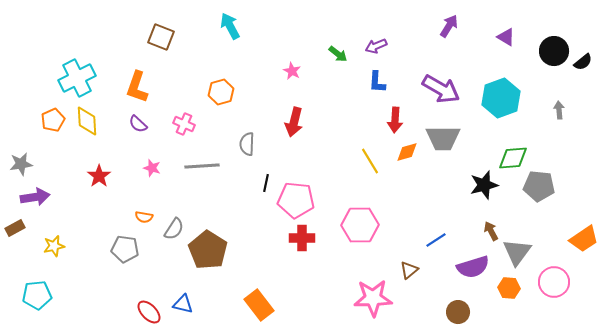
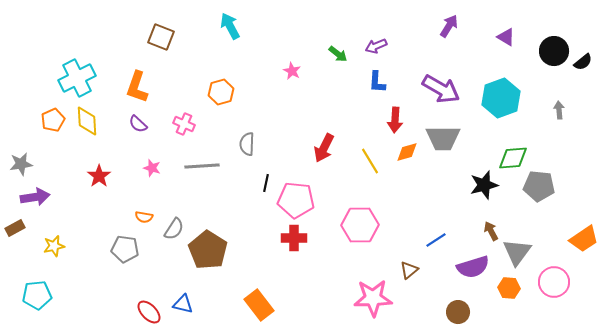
red arrow at (294, 122): moved 30 px right, 26 px down; rotated 12 degrees clockwise
red cross at (302, 238): moved 8 px left
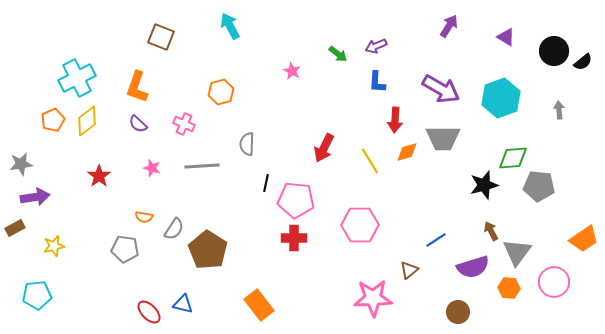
yellow diamond at (87, 121): rotated 56 degrees clockwise
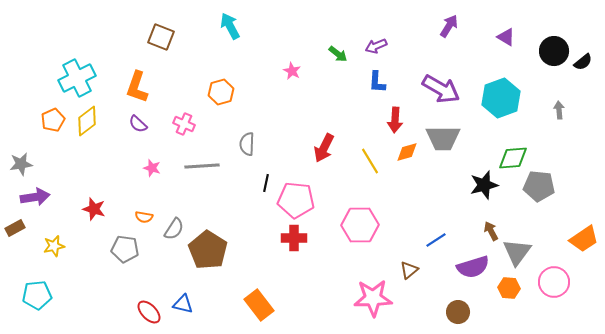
red star at (99, 176): moved 5 px left, 33 px down; rotated 20 degrees counterclockwise
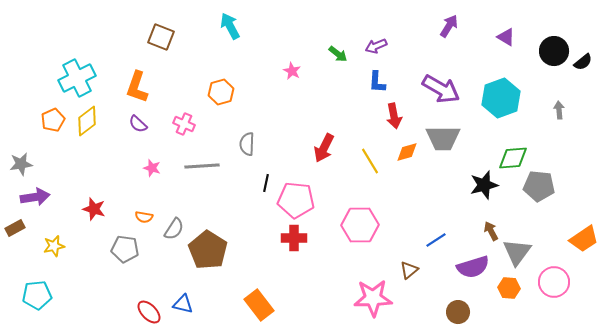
red arrow at (395, 120): moved 1 px left, 4 px up; rotated 15 degrees counterclockwise
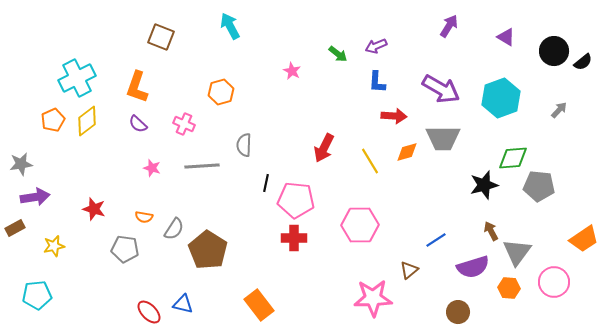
gray arrow at (559, 110): rotated 48 degrees clockwise
red arrow at (394, 116): rotated 75 degrees counterclockwise
gray semicircle at (247, 144): moved 3 px left, 1 px down
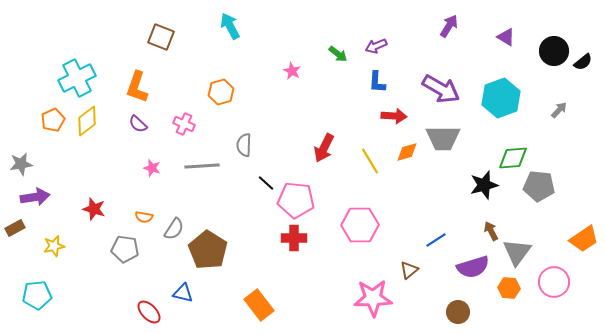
black line at (266, 183): rotated 60 degrees counterclockwise
blue triangle at (183, 304): moved 11 px up
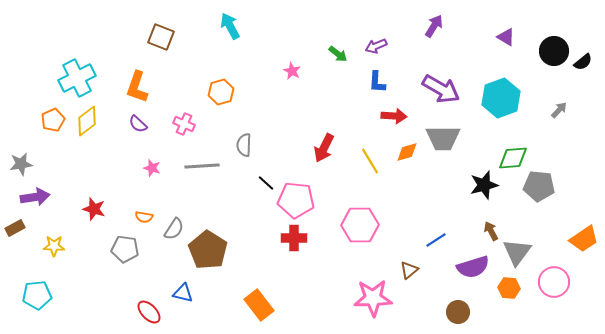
purple arrow at (449, 26): moved 15 px left
yellow star at (54, 246): rotated 15 degrees clockwise
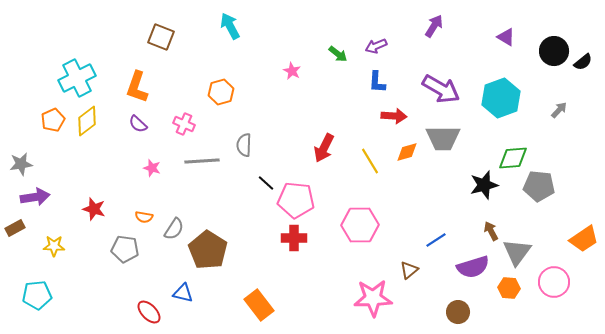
gray line at (202, 166): moved 5 px up
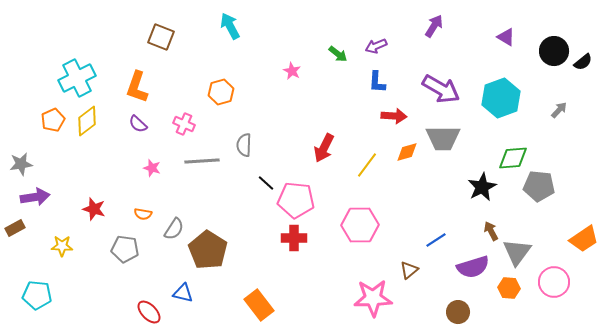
yellow line at (370, 161): moved 3 px left, 4 px down; rotated 68 degrees clockwise
black star at (484, 185): moved 2 px left, 2 px down; rotated 12 degrees counterclockwise
orange semicircle at (144, 217): moved 1 px left, 3 px up
yellow star at (54, 246): moved 8 px right
cyan pentagon at (37, 295): rotated 12 degrees clockwise
